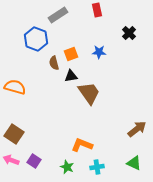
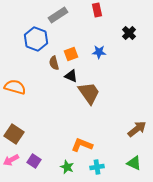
black triangle: rotated 32 degrees clockwise
pink arrow: rotated 49 degrees counterclockwise
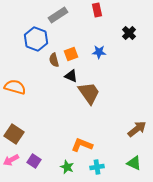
brown semicircle: moved 3 px up
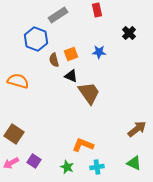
orange semicircle: moved 3 px right, 6 px up
orange L-shape: moved 1 px right
pink arrow: moved 3 px down
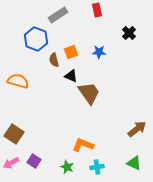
orange square: moved 2 px up
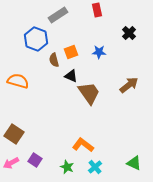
brown arrow: moved 8 px left, 44 px up
orange L-shape: rotated 15 degrees clockwise
purple square: moved 1 px right, 1 px up
cyan cross: moved 2 px left; rotated 32 degrees counterclockwise
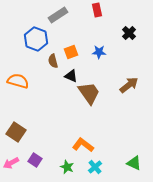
brown semicircle: moved 1 px left, 1 px down
brown square: moved 2 px right, 2 px up
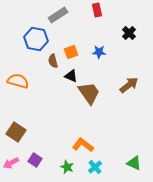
blue hexagon: rotated 10 degrees counterclockwise
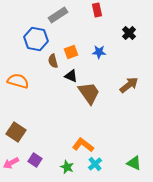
cyan cross: moved 3 px up
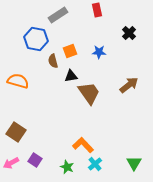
orange square: moved 1 px left, 1 px up
black triangle: rotated 32 degrees counterclockwise
orange L-shape: rotated 10 degrees clockwise
green triangle: rotated 35 degrees clockwise
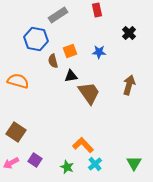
brown arrow: rotated 36 degrees counterclockwise
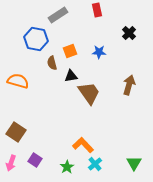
brown semicircle: moved 1 px left, 2 px down
pink arrow: rotated 42 degrees counterclockwise
green star: rotated 16 degrees clockwise
